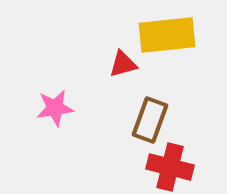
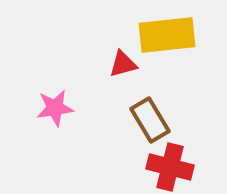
brown rectangle: rotated 51 degrees counterclockwise
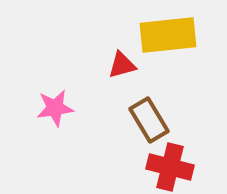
yellow rectangle: moved 1 px right
red triangle: moved 1 px left, 1 px down
brown rectangle: moved 1 px left
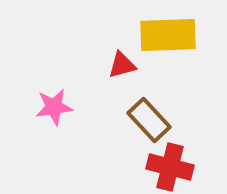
yellow rectangle: rotated 4 degrees clockwise
pink star: moved 1 px left, 1 px up
brown rectangle: rotated 12 degrees counterclockwise
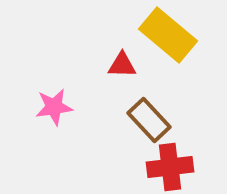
yellow rectangle: rotated 42 degrees clockwise
red triangle: rotated 16 degrees clockwise
red cross: rotated 21 degrees counterclockwise
